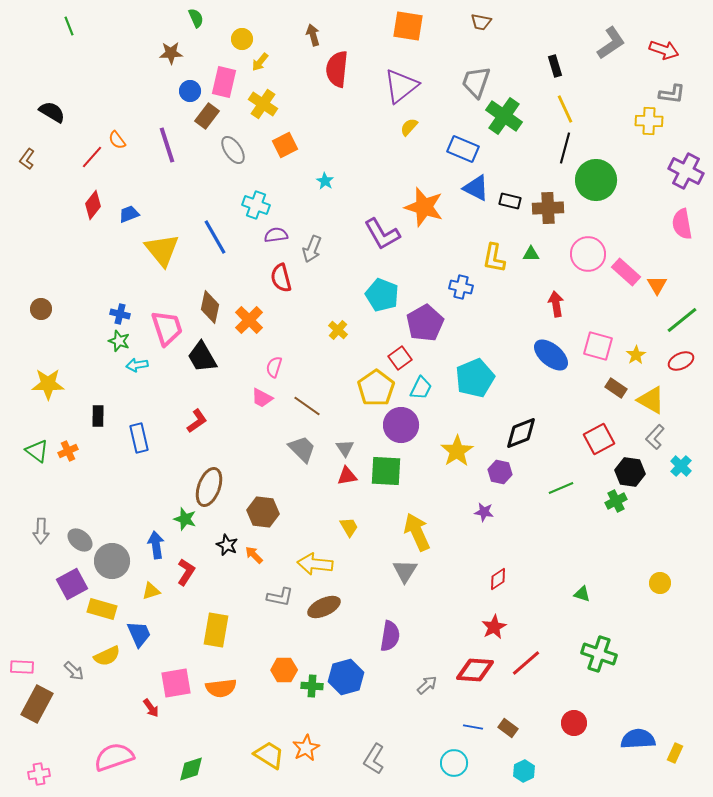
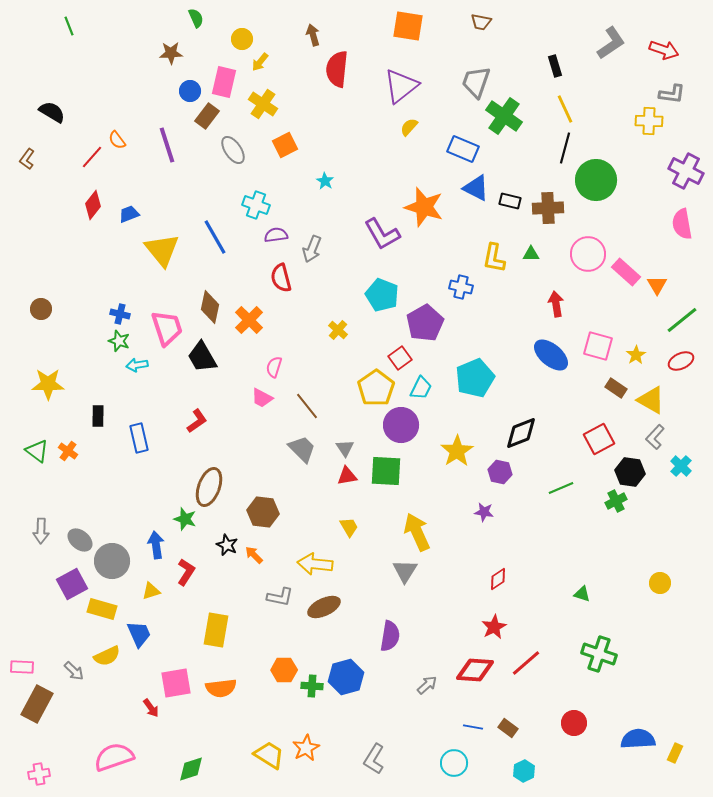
brown line at (307, 406): rotated 16 degrees clockwise
orange cross at (68, 451): rotated 30 degrees counterclockwise
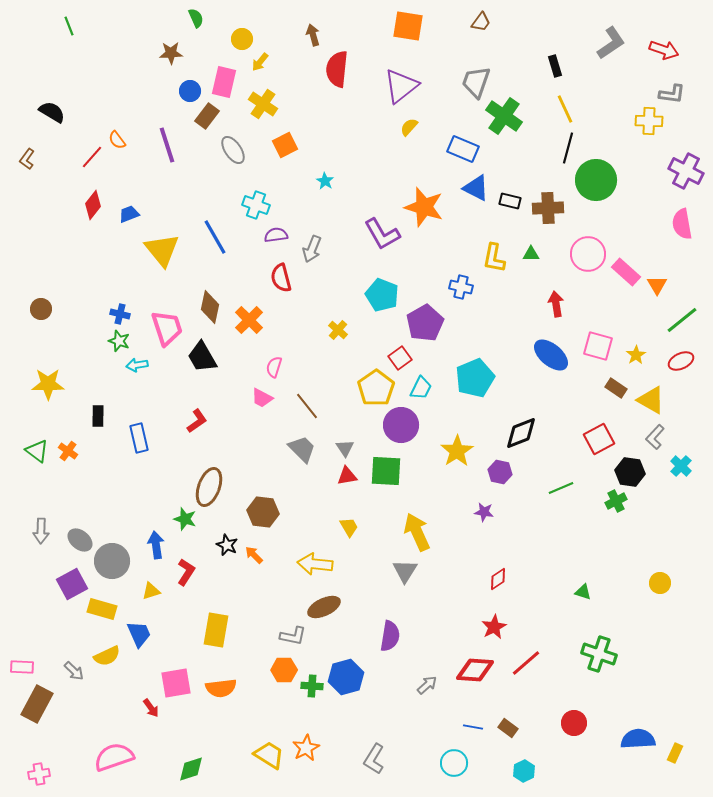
brown trapezoid at (481, 22): rotated 65 degrees counterclockwise
black line at (565, 148): moved 3 px right
green triangle at (582, 594): moved 1 px right, 2 px up
gray L-shape at (280, 597): moved 13 px right, 39 px down
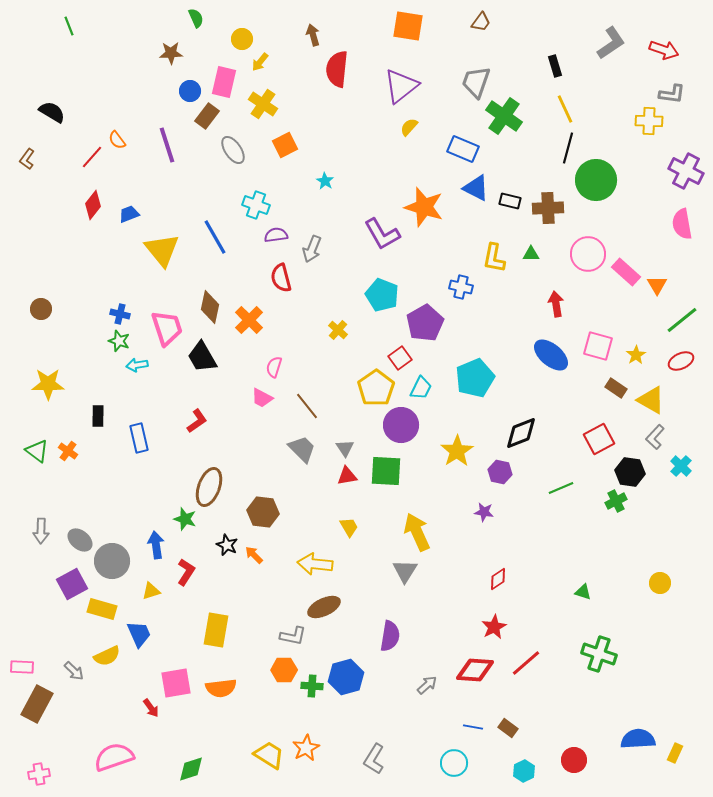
red circle at (574, 723): moved 37 px down
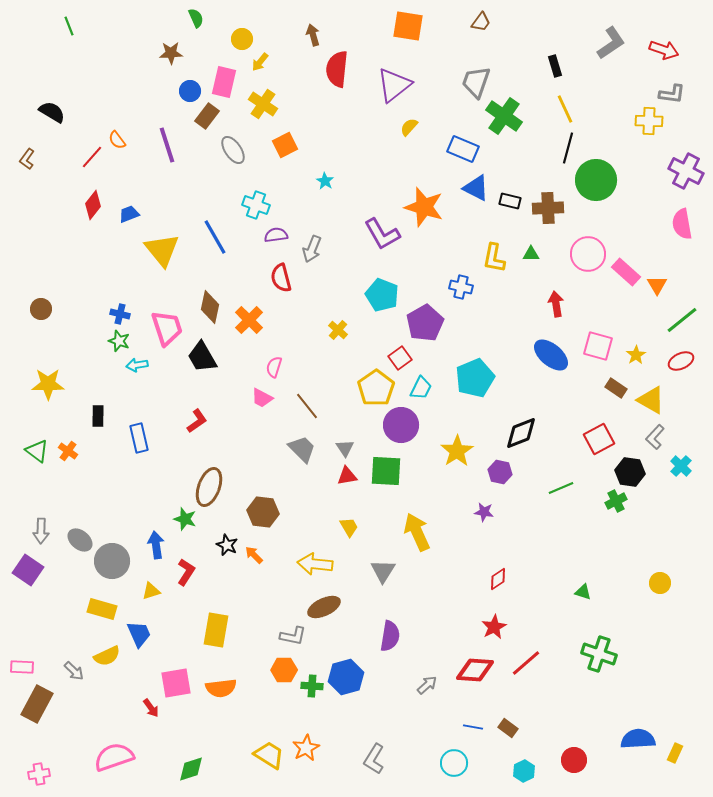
purple triangle at (401, 86): moved 7 px left, 1 px up
gray triangle at (405, 571): moved 22 px left
purple square at (72, 584): moved 44 px left, 14 px up; rotated 28 degrees counterclockwise
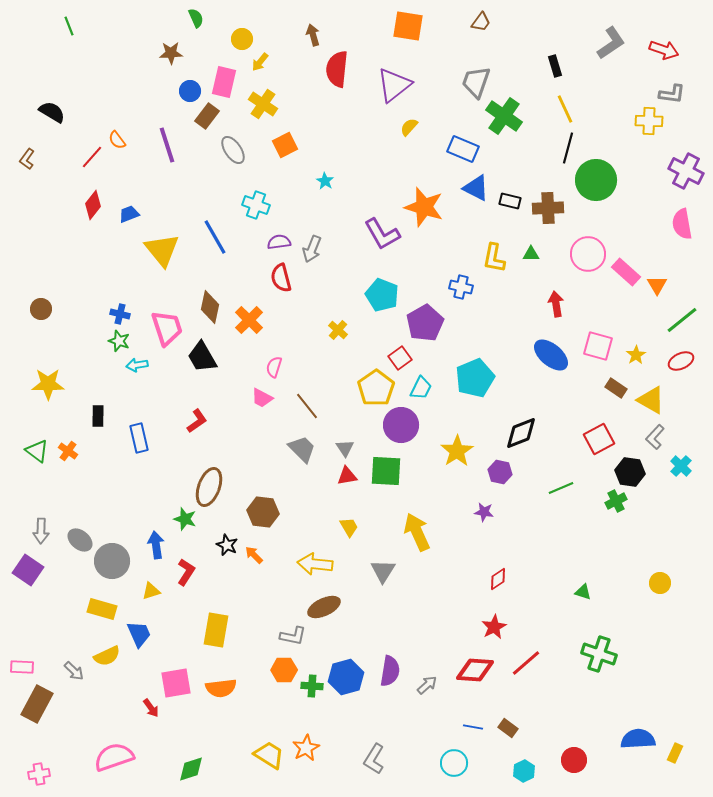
purple semicircle at (276, 235): moved 3 px right, 7 px down
purple semicircle at (390, 636): moved 35 px down
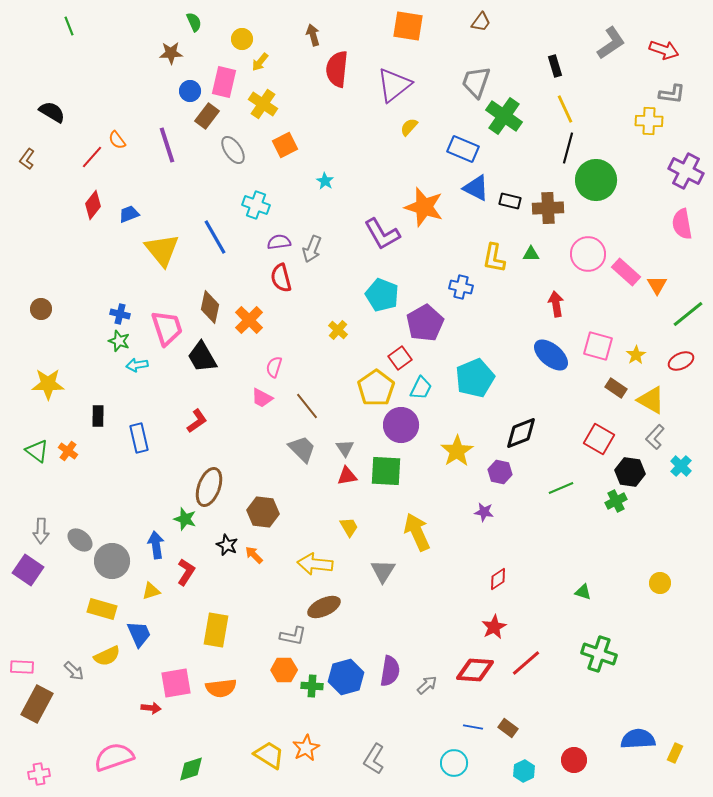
green semicircle at (196, 18): moved 2 px left, 4 px down
green line at (682, 320): moved 6 px right, 6 px up
red square at (599, 439): rotated 32 degrees counterclockwise
red arrow at (151, 708): rotated 48 degrees counterclockwise
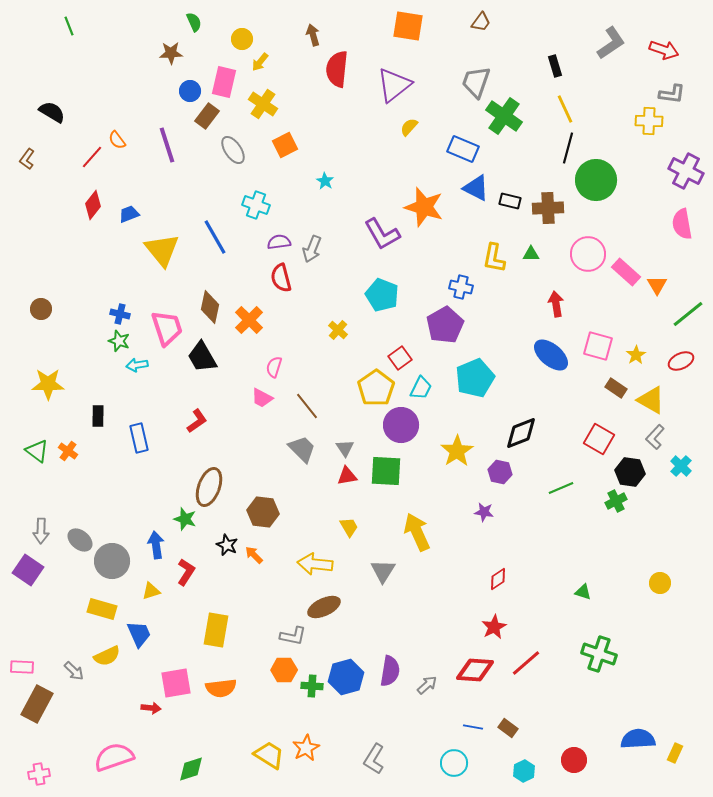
purple pentagon at (425, 323): moved 20 px right, 2 px down
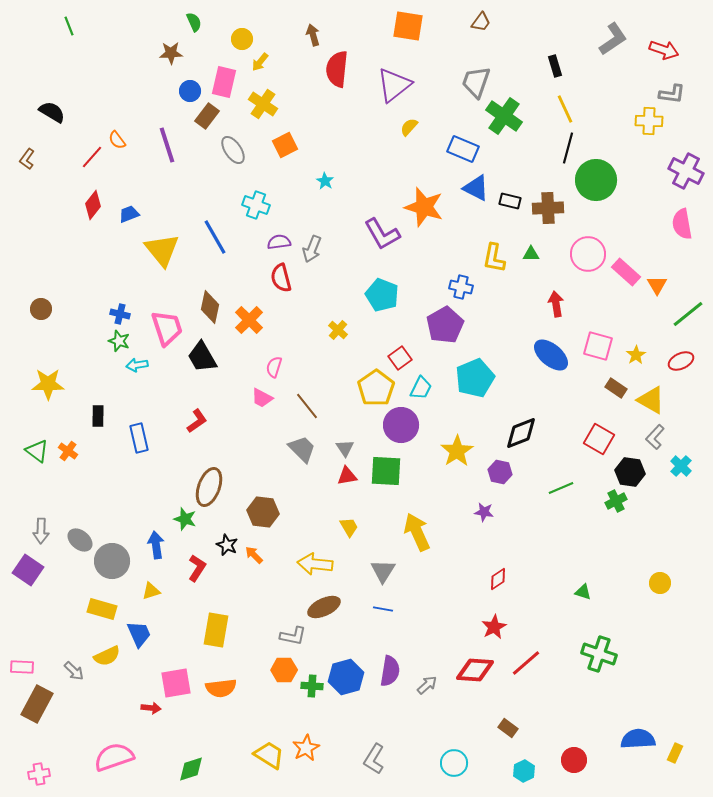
gray L-shape at (611, 43): moved 2 px right, 4 px up
red L-shape at (186, 572): moved 11 px right, 4 px up
blue line at (473, 727): moved 90 px left, 118 px up
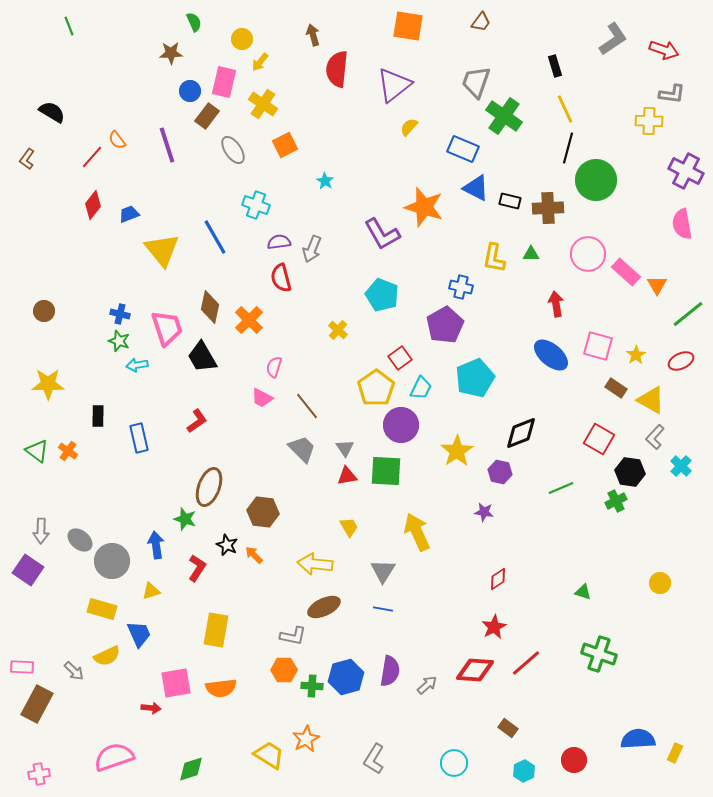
brown circle at (41, 309): moved 3 px right, 2 px down
orange star at (306, 748): moved 9 px up
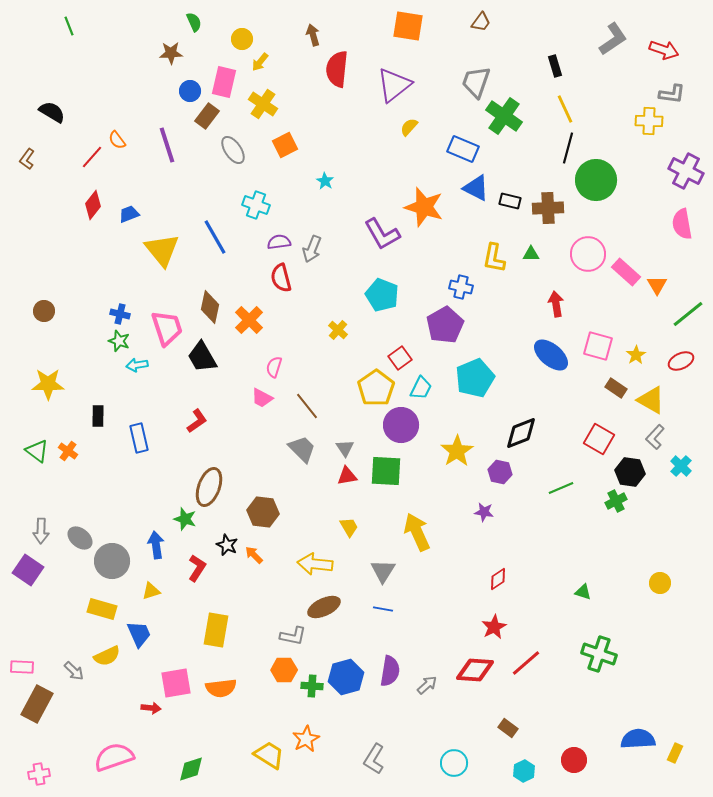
gray ellipse at (80, 540): moved 2 px up
